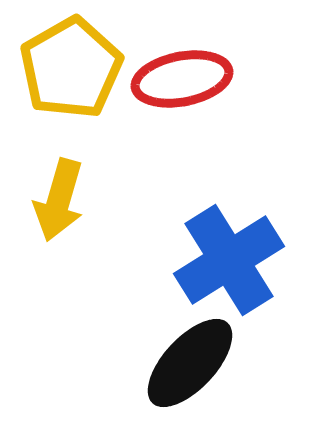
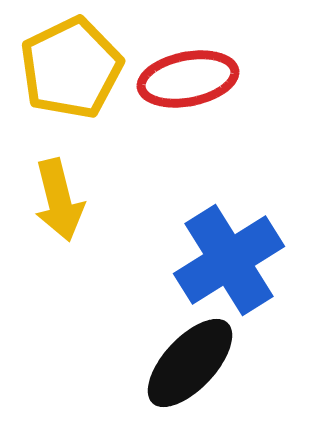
yellow pentagon: rotated 4 degrees clockwise
red ellipse: moved 6 px right
yellow arrow: rotated 30 degrees counterclockwise
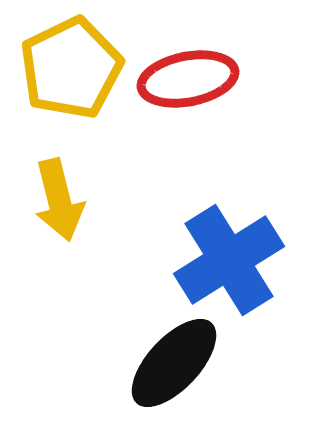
black ellipse: moved 16 px left
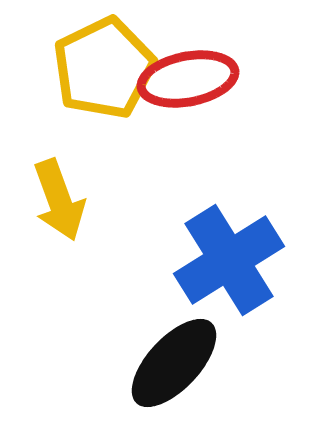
yellow pentagon: moved 33 px right
yellow arrow: rotated 6 degrees counterclockwise
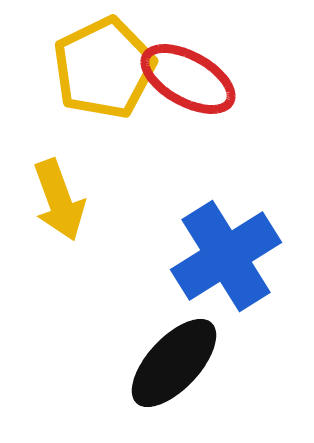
red ellipse: rotated 40 degrees clockwise
blue cross: moved 3 px left, 4 px up
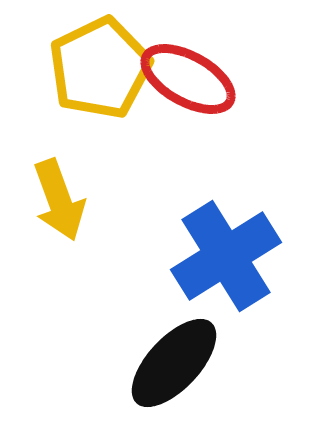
yellow pentagon: moved 4 px left
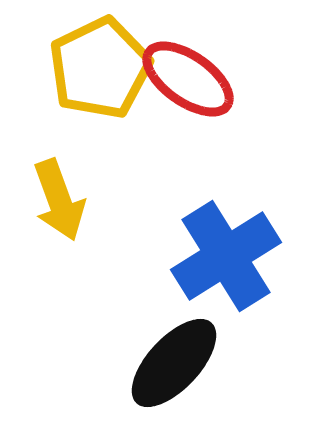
red ellipse: rotated 6 degrees clockwise
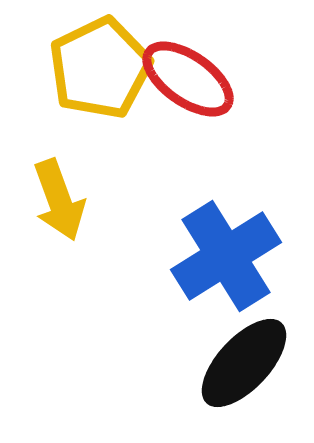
black ellipse: moved 70 px right
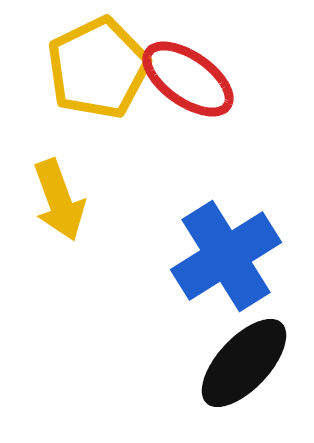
yellow pentagon: moved 2 px left
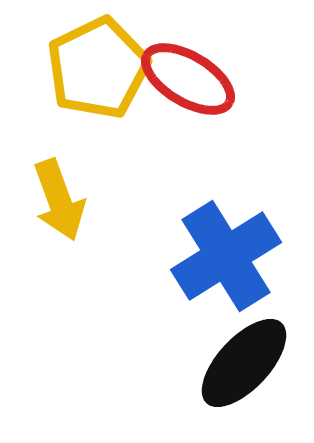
red ellipse: rotated 4 degrees counterclockwise
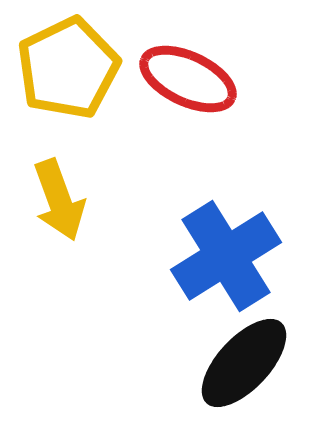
yellow pentagon: moved 30 px left
red ellipse: rotated 6 degrees counterclockwise
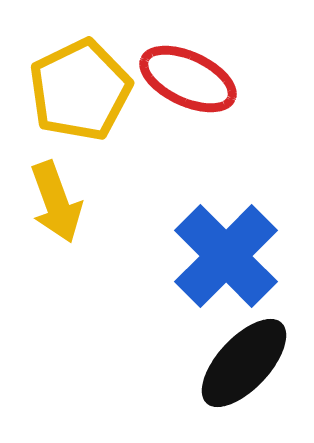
yellow pentagon: moved 12 px right, 22 px down
yellow arrow: moved 3 px left, 2 px down
blue cross: rotated 13 degrees counterclockwise
